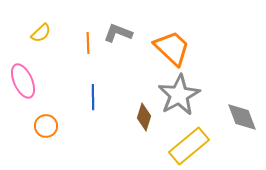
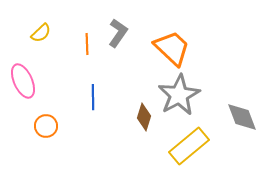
gray L-shape: rotated 104 degrees clockwise
orange line: moved 1 px left, 1 px down
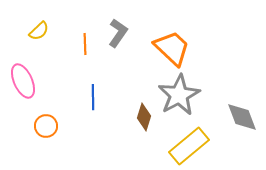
yellow semicircle: moved 2 px left, 2 px up
orange line: moved 2 px left
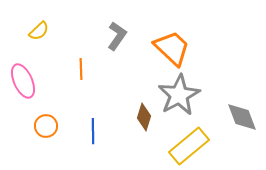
gray L-shape: moved 1 px left, 3 px down
orange line: moved 4 px left, 25 px down
blue line: moved 34 px down
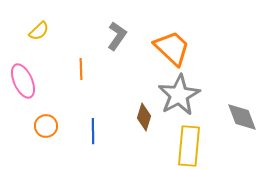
yellow rectangle: rotated 45 degrees counterclockwise
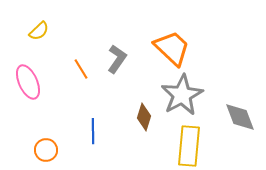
gray L-shape: moved 23 px down
orange line: rotated 30 degrees counterclockwise
pink ellipse: moved 5 px right, 1 px down
gray star: moved 3 px right
gray diamond: moved 2 px left
orange circle: moved 24 px down
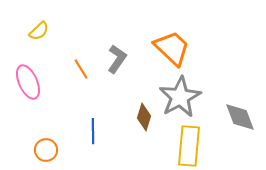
gray star: moved 2 px left, 2 px down
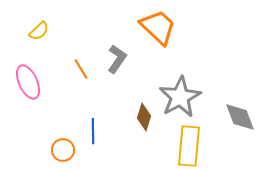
orange trapezoid: moved 14 px left, 21 px up
orange circle: moved 17 px right
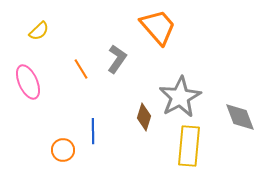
orange trapezoid: rotated 6 degrees clockwise
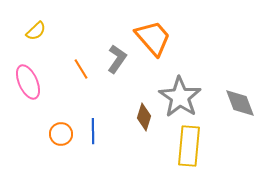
orange trapezoid: moved 5 px left, 11 px down
yellow semicircle: moved 3 px left
gray star: rotated 9 degrees counterclockwise
gray diamond: moved 14 px up
orange circle: moved 2 px left, 16 px up
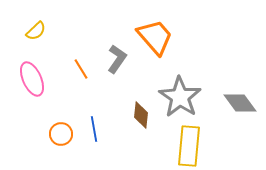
orange trapezoid: moved 2 px right, 1 px up
pink ellipse: moved 4 px right, 3 px up
gray diamond: rotated 16 degrees counterclockwise
brown diamond: moved 3 px left, 2 px up; rotated 12 degrees counterclockwise
blue line: moved 1 px right, 2 px up; rotated 10 degrees counterclockwise
